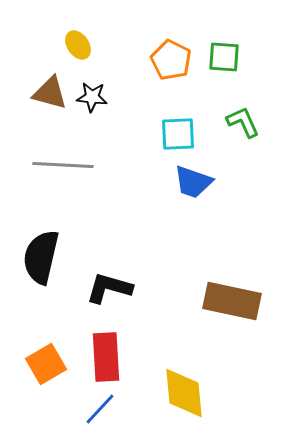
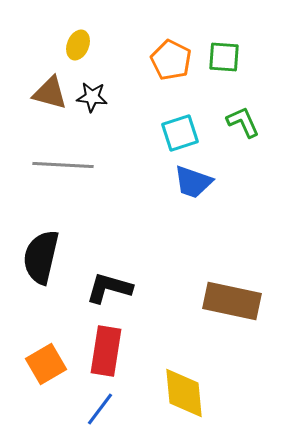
yellow ellipse: rotated 56 degrees clockwise
cyan square: moved 2 px right, 1 px up; rotated 15 degrees counterclockwise
red rectangle: moved 6 px up; rotated 12 degrees clockwise
blue line: rotated 6 degrees counterclockwise
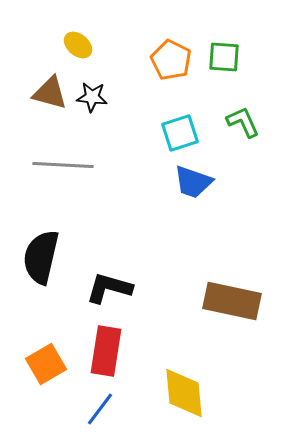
yellow ellipse: rotated 72 degrees counterclockwise
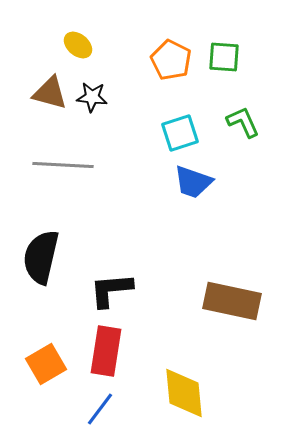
black L-shape: moved 2 px right, 2 px down; rotated 21 degrees counterclockwise
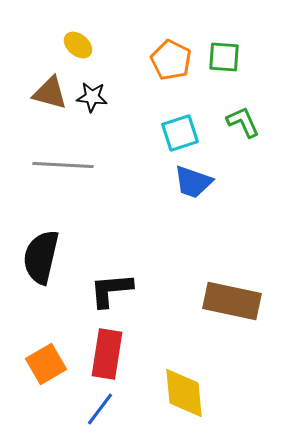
red rectangle: moved 1 px right, 3 px down
